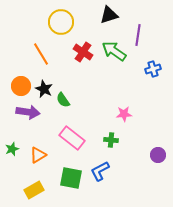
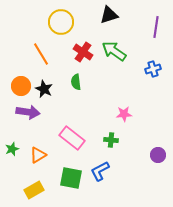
purple line: moved 18 px right, 8 px up
green semicircle: moved 13 px right, 18 px up; rotated 28 degrees clockwise
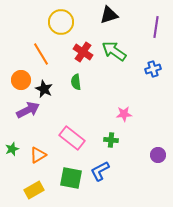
orange circle: moved 6 px up
purple arrow: moved 2 px up; rotated 35 degrees counterclockwise
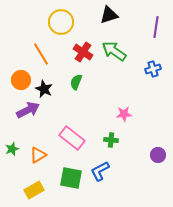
green semicircle: rotated 28 degrees clockwise
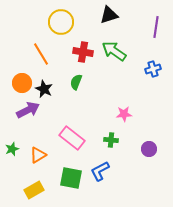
red cross: rotated 24 degrees counterclockwise
orange circle: moved 1 px right, 3 px down
purple circle: moved 9 px left, 6 px up
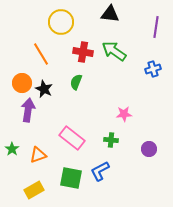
black triangle: moved 1 px right, 1 px up; rotated 24 degrees clockwise
purple arrow: rotated 55 degrees counterclockwise
green star: rotated 16 degrees counterclockwise
orange triangle: rotated 12 degrees clockwise
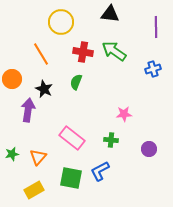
purple line: rotated 10 degrees counterclockwise
orange circle: moved 10 px left, 4 px up
green star: moved 5 px down; rotated 24 degrees clockwise
orange triangle: moved 2 px down; rotated 30 degrees counterclockwise
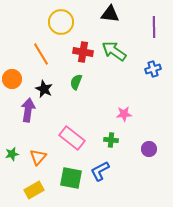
purple line: moved 2 px left
